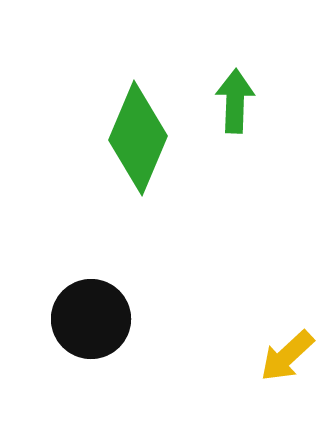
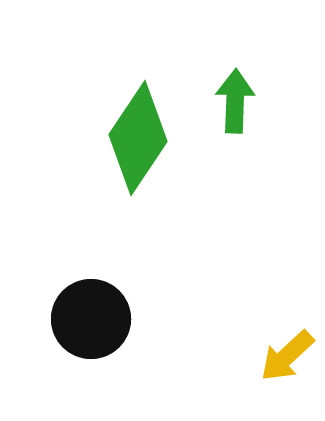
green diamond: rotated 11 degrees clockwise
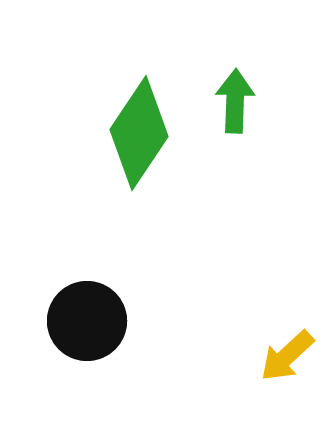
green diamond: moved 1 px right, 5 px up
black circle: moved 4 px left, 2 px down
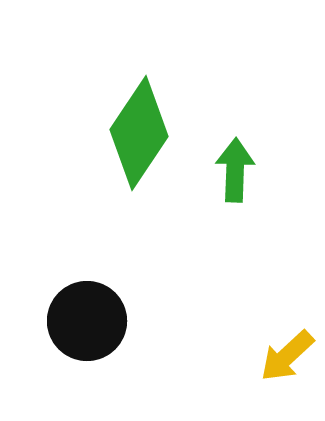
green arrow: moved 69 px down
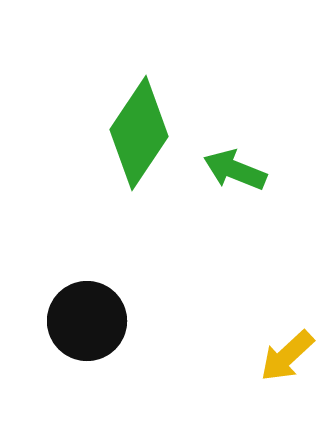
green arrow: rotated 70 degrees counterclockwise
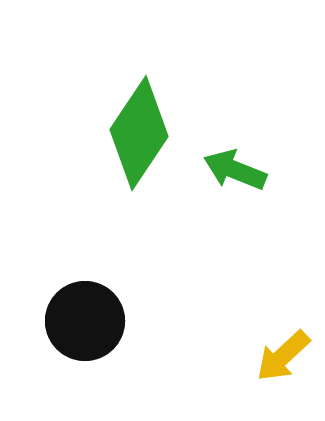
black circle: moved 2 px left
yellow arrow: moved 4 px left
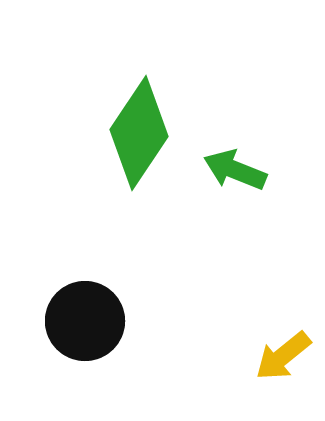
yellow arrow: rotated 4 degrees clockwise
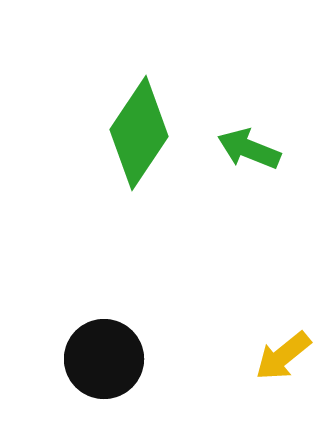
green arrow: moved 14 px right, 21 px up
black circle: moved 19 px right, 38 px down
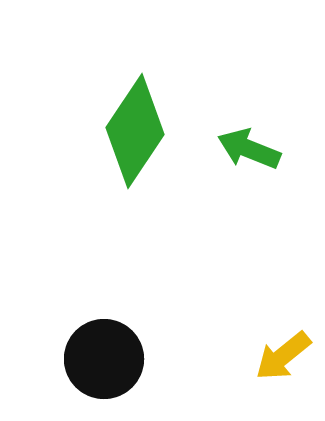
green diamond: moved 4 px left, 2 px up
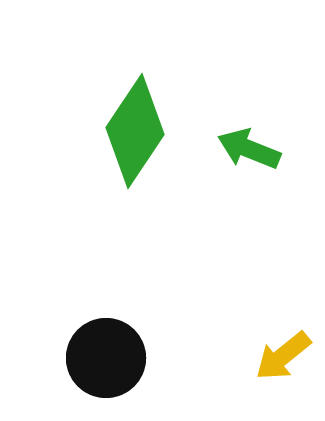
black circle: moved 2 px right, 1 px up
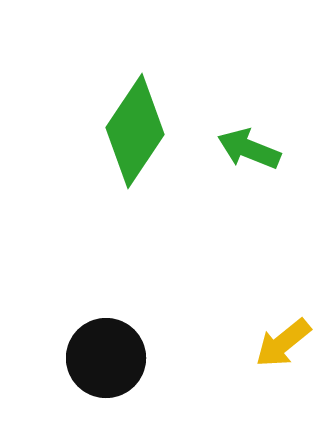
yellow arrow: moved 13 px up
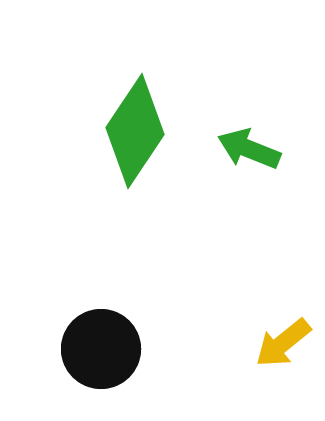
black circle: moved 5 px left, 9 px up
